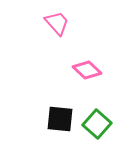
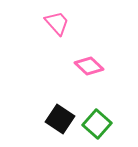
pink diamond: moved 2 px right, 4 px up
black square: rotated 28 degrees clockwise
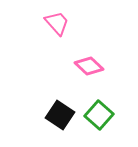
black square: moved 4 px up
green square: moved 2 px right, 9 px up
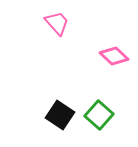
pink diamond: moved 25 px right, 10 px up
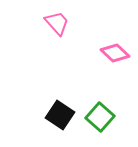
pink diamond: moved 1 px right, 3 px up
green square: moved 1 px right, 2 px down
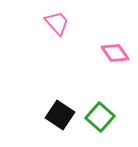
pink diamond: rotated 12 degrees clockwise
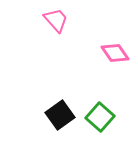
pink trapezoid: moved 1 px left, 3 px up
black square: rotated 20 degrees clockwise
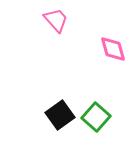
pink diamond: moved 2 px left, 4 px up; rotated 20 degrees clockwise
green square: moved 4 px left
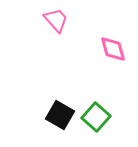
black square: rotated 24 degrees counterclockwise
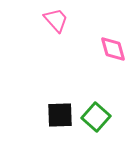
black square: rotated 32 degrees counterclockwise
